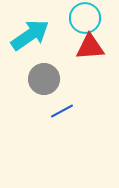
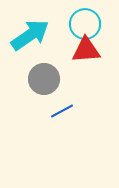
cyan circle: moved 6 px down
red triangle: moved 4 px left, 3 px down
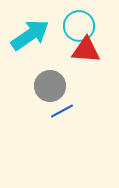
cyan circle: moved 6 px left, 2 px down
red triangle: rotated 8 degrees clockwise
gray circle: moved 6 px right, 7 px down
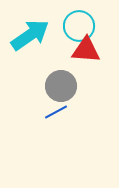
gray circle: moved 11 px right
blue line: moved 6 px left, 1 px down
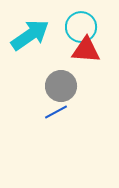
cyan circle: moved 2 px right, 1 px down
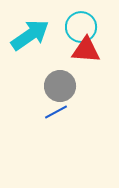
gray circle: moved 1 px left
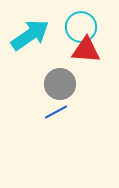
gray circle: moved 2 px up
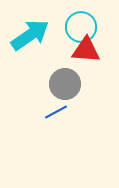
gray circle: moved 5 px right
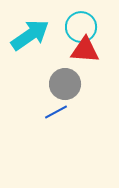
red triangle: moved 1 px left
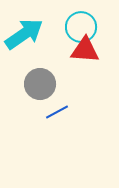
cyan arrow: moved 6 px left, 1 px up
gray circle: moved 25 px left
blue line: moved 1 px right
